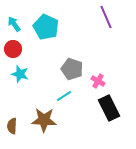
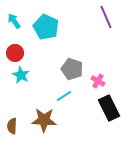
cyan arrow: moved 3 px up
red circle: moved 2 px right, 4 px down
cyan star: moved 1 px right, 1 px down; rotated 12 degrees clockwise
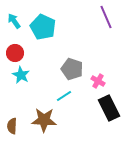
cyan pentagon: moved 3 px left
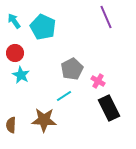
gray pentagon: rotated 25 degrees clockwise
brown semicircle: moved 1 px left, 1 px up
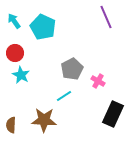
black rectangle: moved 4 px right, 6 px down; rotated 50 degrees clockwise
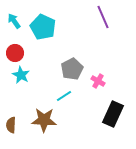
purple line: moved 3 px left
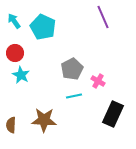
cyan line: moved 10 px right; rotated 21 degrees clockwise
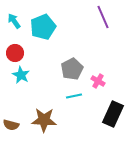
cyan pentagon: rotated 25 degrees clockwise
brown semicircle: rotated 77 degrees counterclockwise
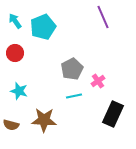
cyan arrow: moved 1 px right
cyan star: moved 2 px left, 16 px down; rotated 12 degrees counterclockwise
pink cross: rotated 24 degrees clockwise
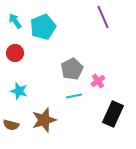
brown star: rotated 20 degrees counterclockwise
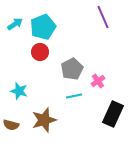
cyan arrow: moved 3 px down; rotated 91 degrees clockwise
red circle: moved 25 px right, 1 px up
